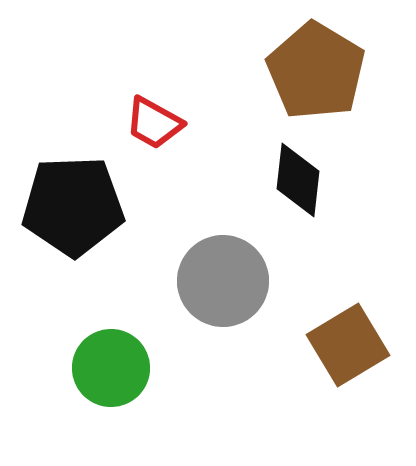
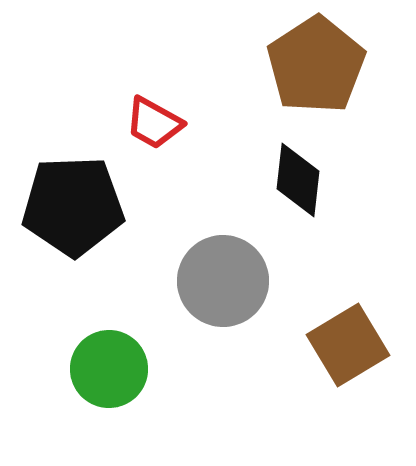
brown pentagon: moved 6 px up; rotated 8 degrees clockwise
green circle: moved 2 px left, 1 px down
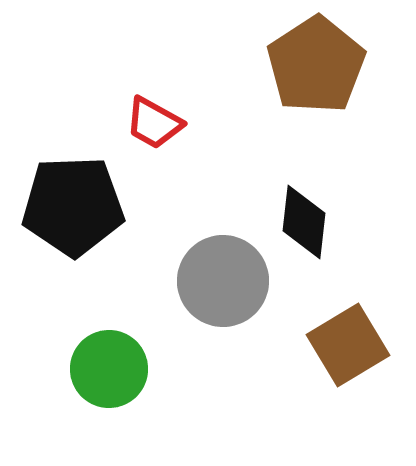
black diamond: moved 6 px right, 42 px down
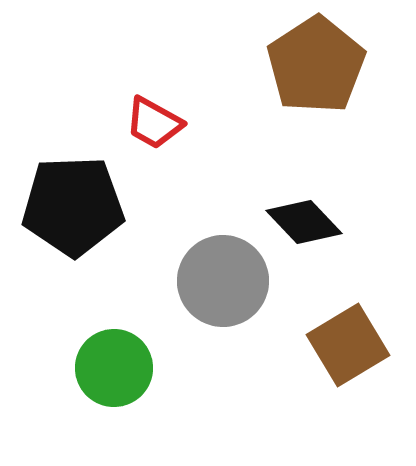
black diamond: rotated 50 degrees counterclockwise
green circle: moved 5 px right, 1 px up
